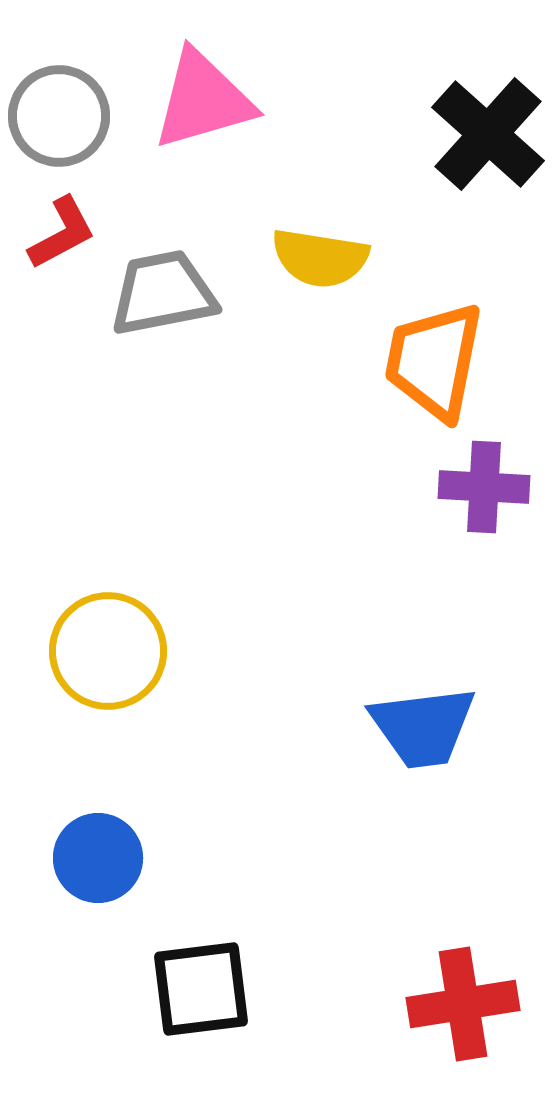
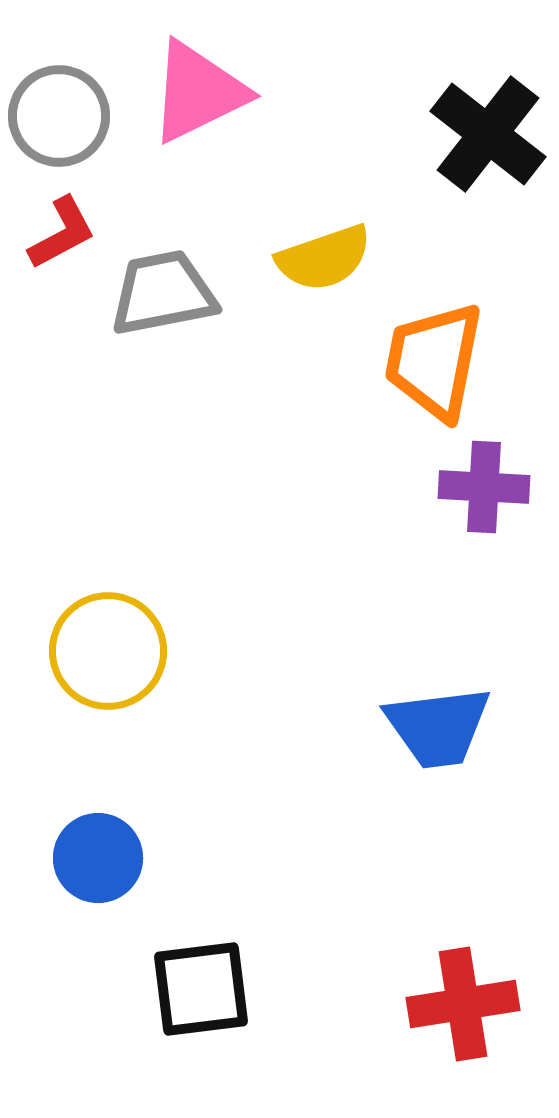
pink triangle: moved 5 px left, 8 px up; rotated 10 degrees counterclockwise
black cross: rotated 4 degrees counterclockwise
yellow semicircle: moved 4 px right; rotated 28 degrees counterclockwise
blue trapezoid: moved 15 px right
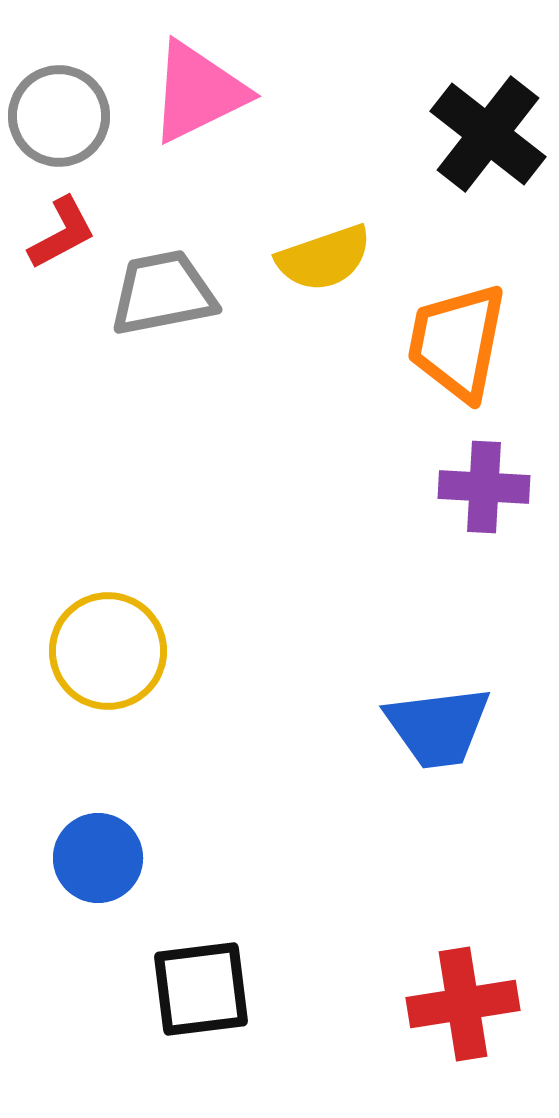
orange trapezoid: moved 23 px right, 19 px up
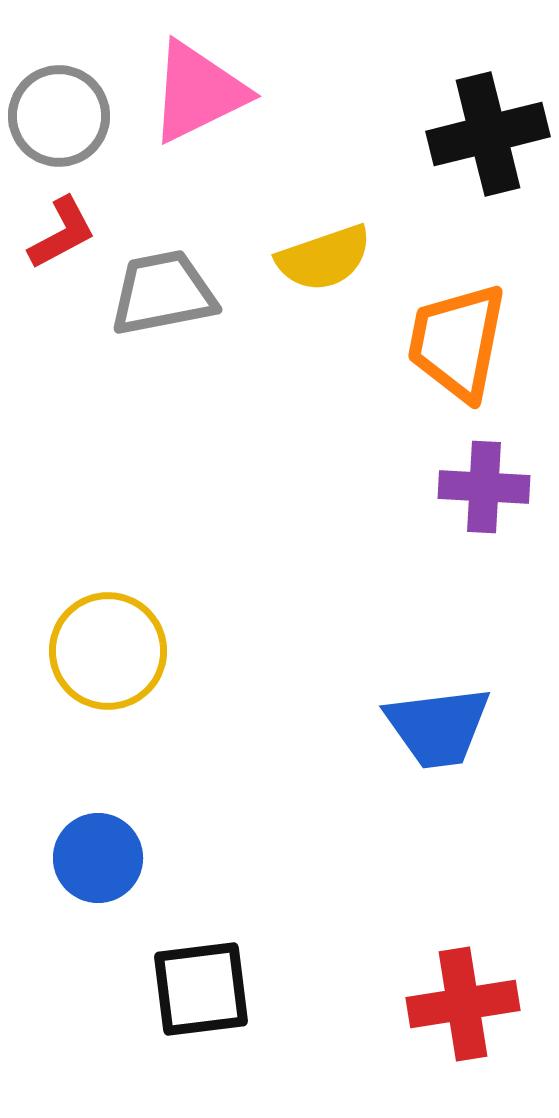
black cross: rotated 38 degrees clockwise
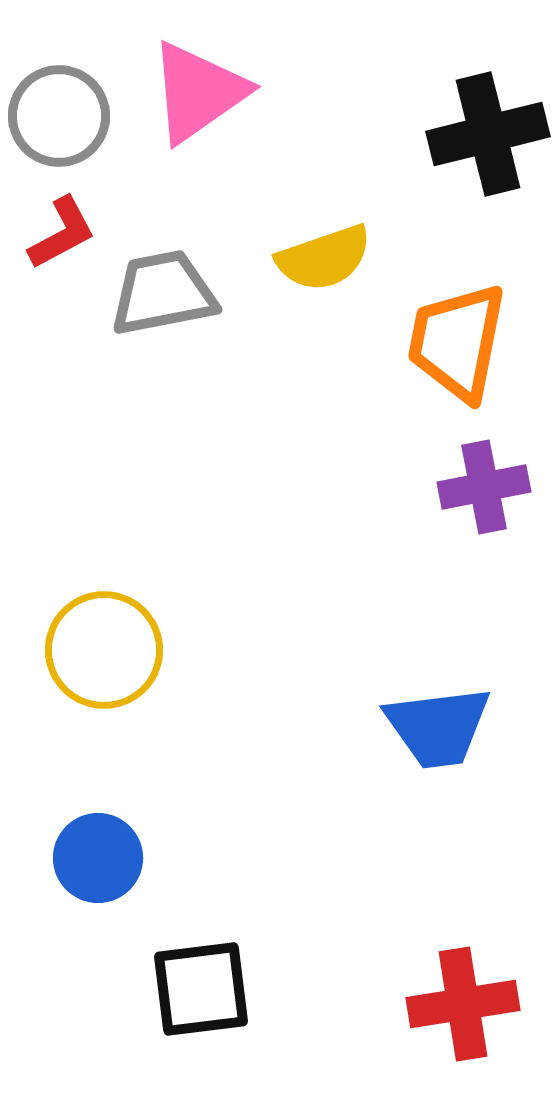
pink triangle: rotated 9 degrees counterclockwise
purple cross: rotated 14 degrees counterclockwise
yellow circle: moved 4 px left, 1 px up
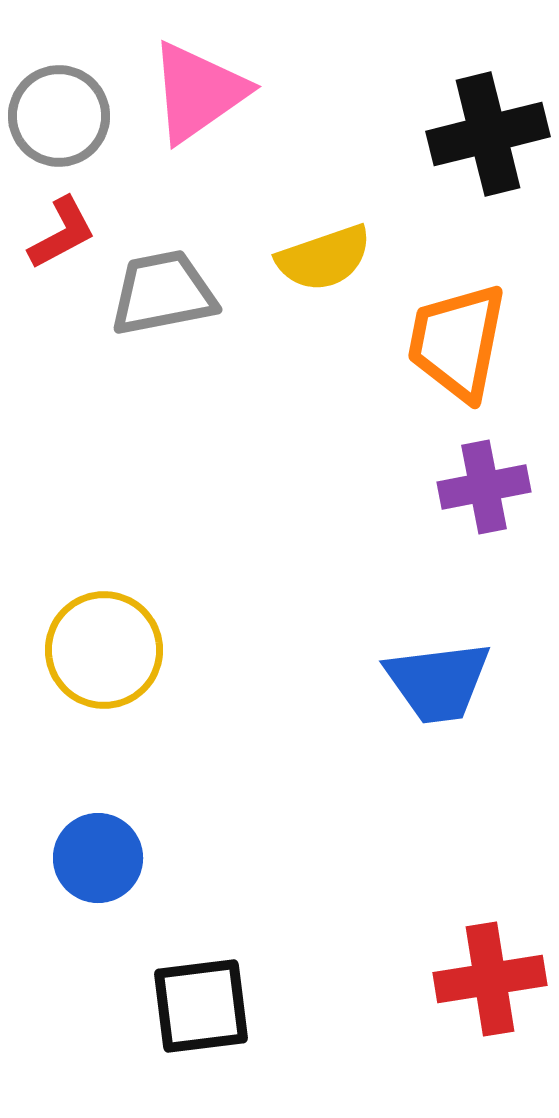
blue trapezoid: moved 45 px up
black square: moved 17 px down
red cross: moved 27 px right, 25 px up
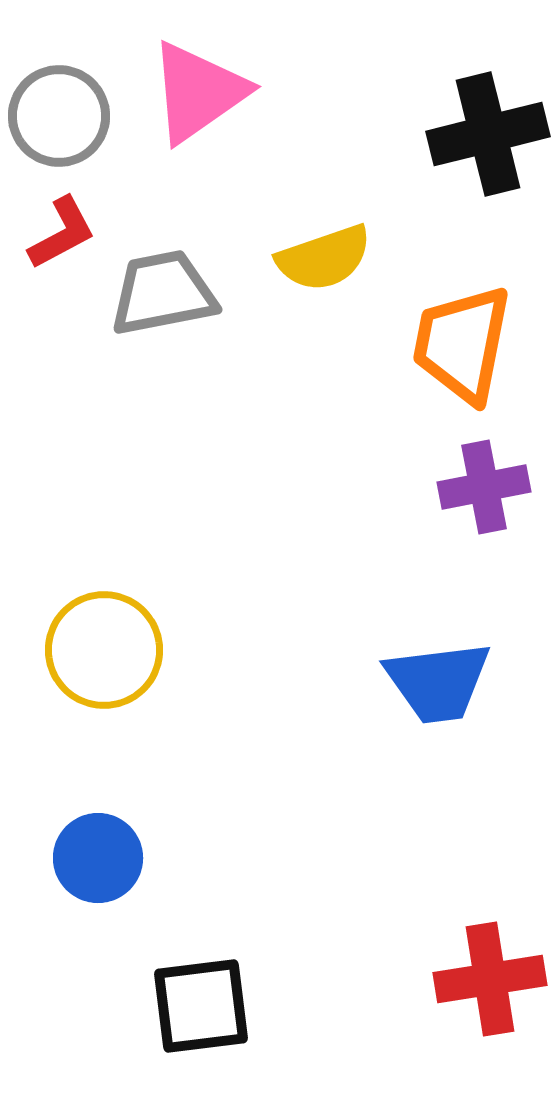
orange trapezoid: moved 5 px right, 2 px down
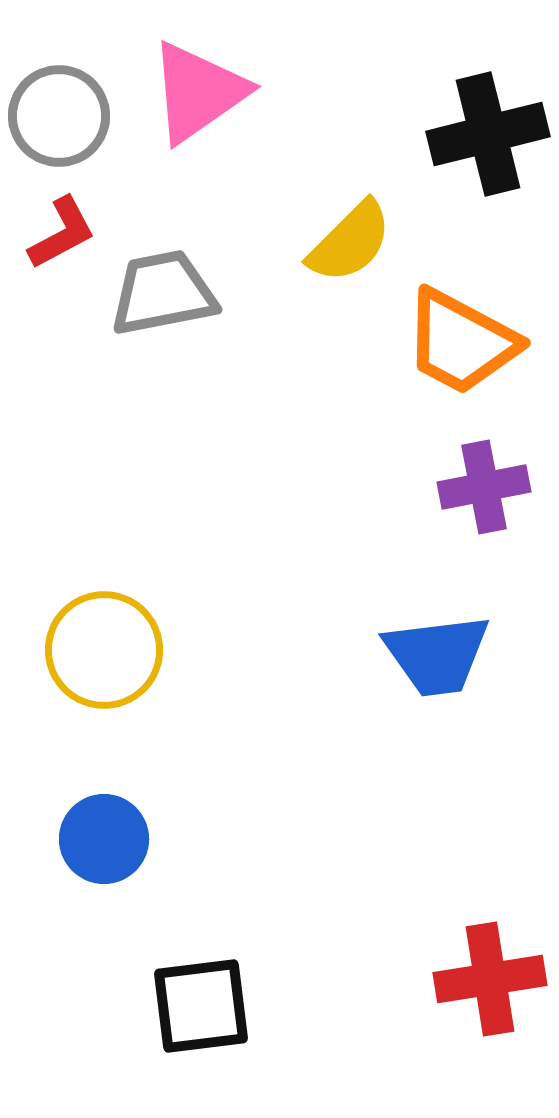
yellow semicircle: moved 26 px right, 16 px up; rotated 26 degrees counterclockwise
orange trapezoid: moved 1 px left, 2 px up; rotated 73 degrees counterclockwise
blue trapezoid: moved 1 px left, 27 px up
blue circle: moved 6 px right, 19 px up
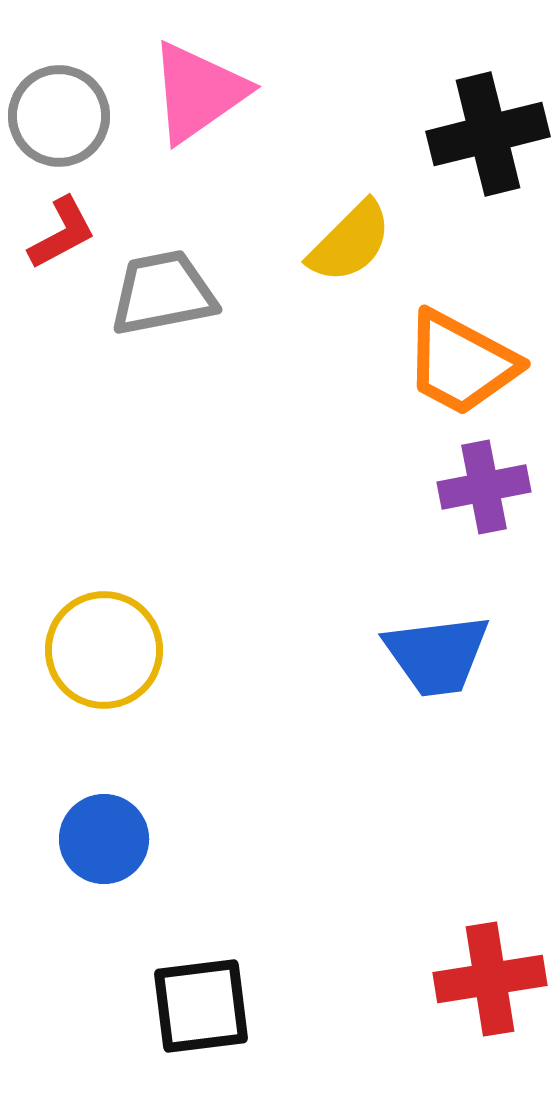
orange trapezoid: moved 21 px down
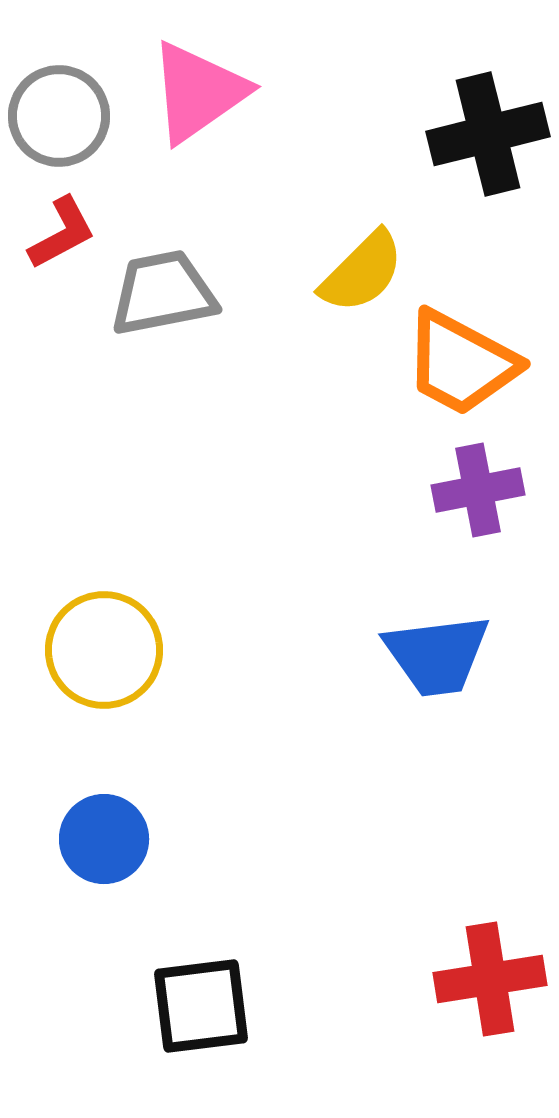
yellow semicircle: moved 12 px right, 30 px down
purple cross: moved 6 px left, 3 px down
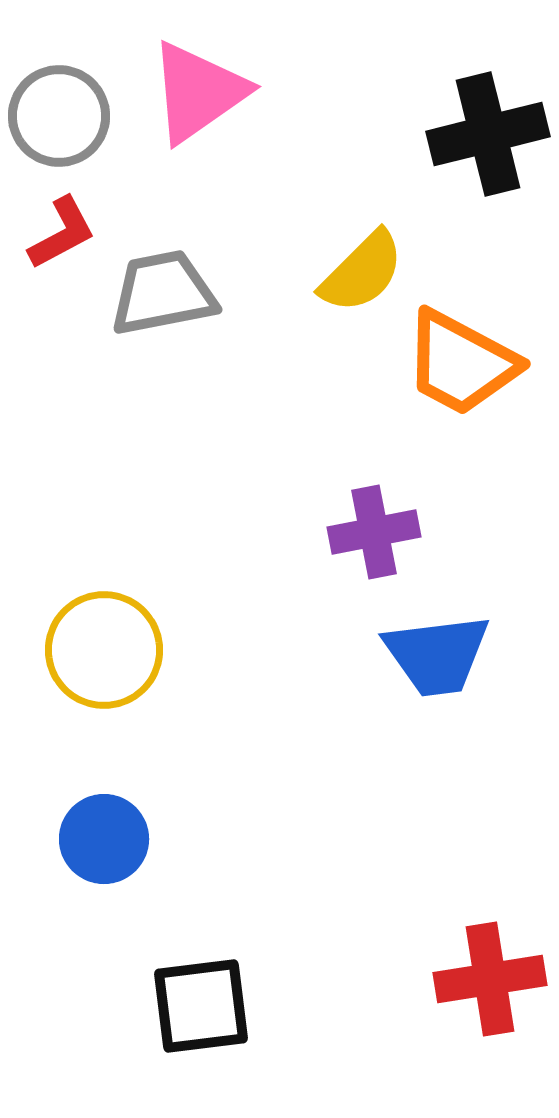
purple cross: moved 104 px left, 42 px down
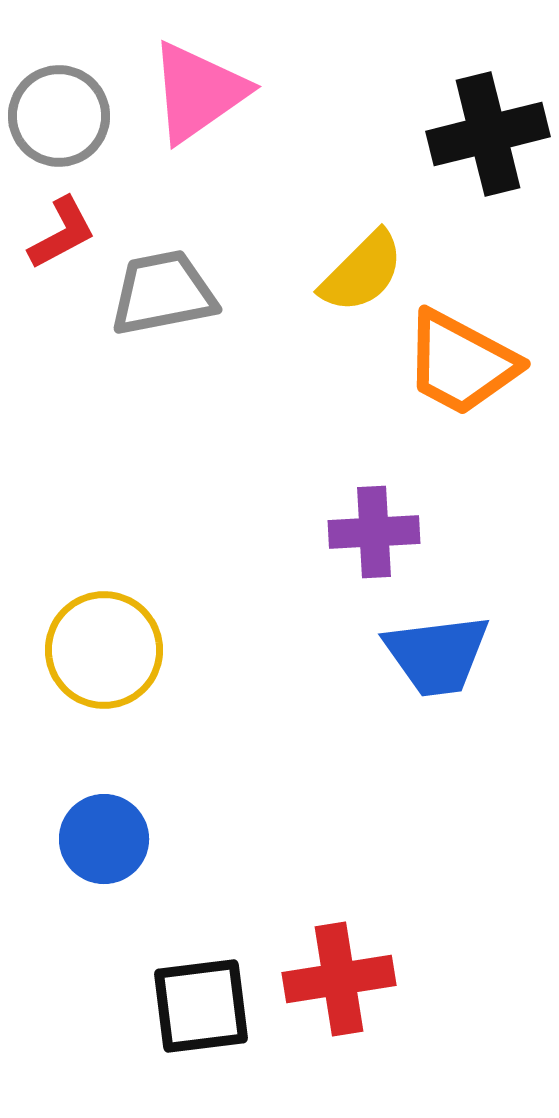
purple cross: rotated 8 degrees clockwise
red cross: moved 151 px left
